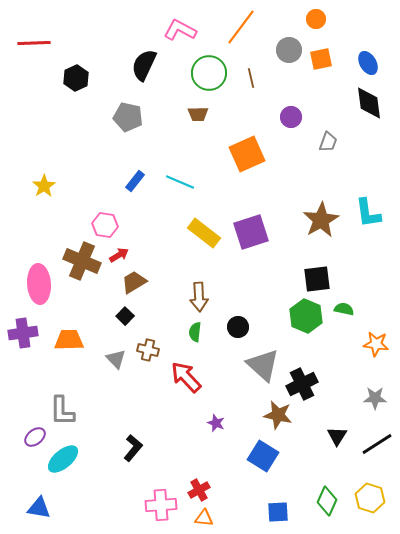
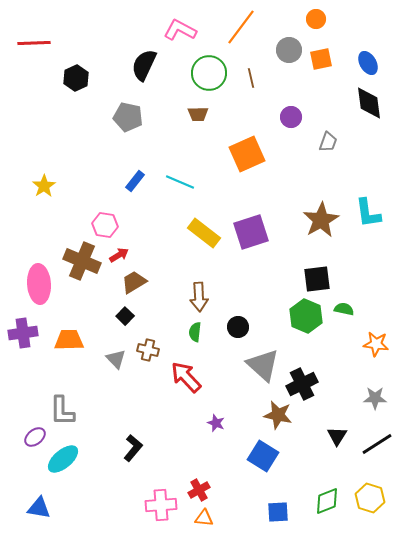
green diamond at (327, 501): rotated 44 degrees clockwise
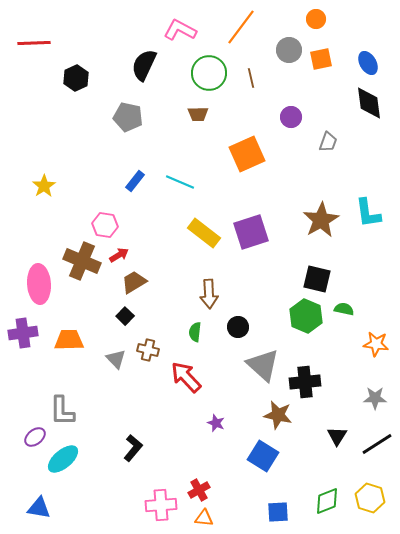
black square at (317, 279): rotated 20 degrees clockwise
brown arrow at (199, 297): moved 10 px right, 3 px up
black cross at (302, 384): moved 3 px right, 2 px up; rotated 20 degrees clockwise
